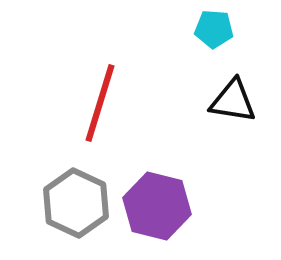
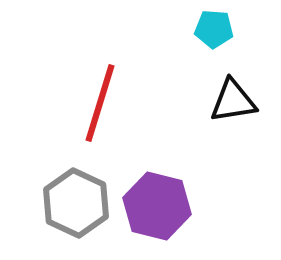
black triangle: rotated 18 degrees counterclockwise
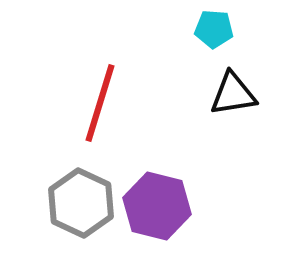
black triangle: moved 7 px up
gray hexagon: moved 5 px right
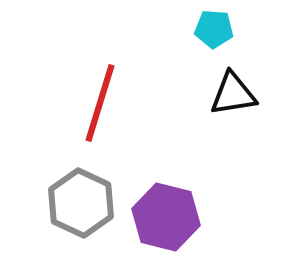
purple hexagon: moved 9 px right, 11 px down
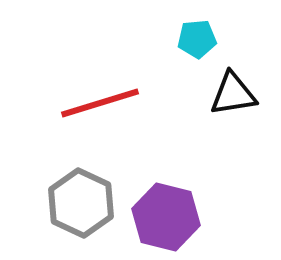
cyan pentagon: moved 17 px left, 10 px down; rotated 9 degrees counterclockwise
red line: rotated 56 degrees clockwise
